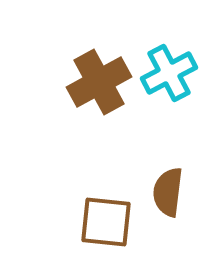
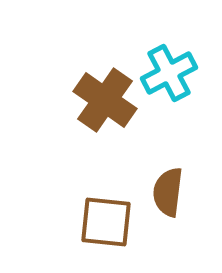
brown cross: moved 6 px right, 18 px down; rotated 26 degrees counterclockwise
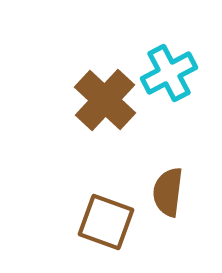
brown cross: rotated 8 degrees clockwise
brown square: rotated 14 degrees clockwise
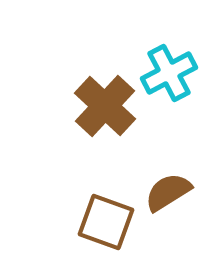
brown cross: moved 6 px down
brown semicircle: rotated 51 degrees clockwise
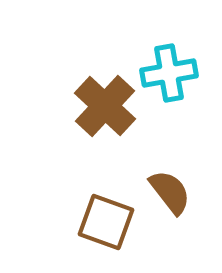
cyan cross: rotated 18 degrees clockwise
brown semicircle: moved 2 px right; rotated 84 degrees clockwise
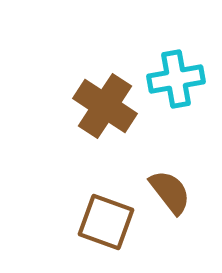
cyan cross: moved 7 px right, 6 px down
brown cross: rotated 10 degrees counterclockwise
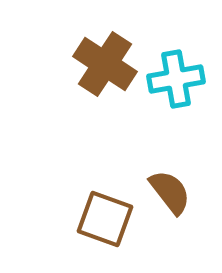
brown cross: moved 42 px up
brown square: moved 1 px left, 3 px up
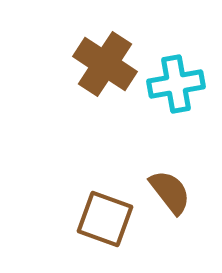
cyan cross: moved 5 px down
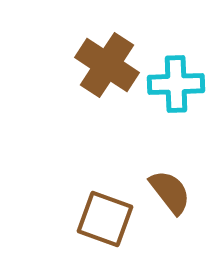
brown cross: moved 2 px right, 1 px down
cyan cross: rotated 8 degrees clockwise
